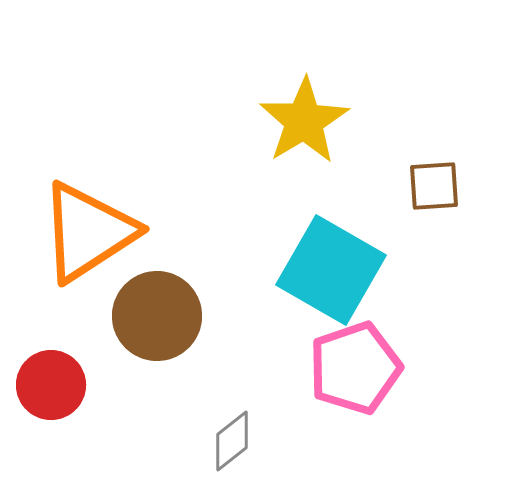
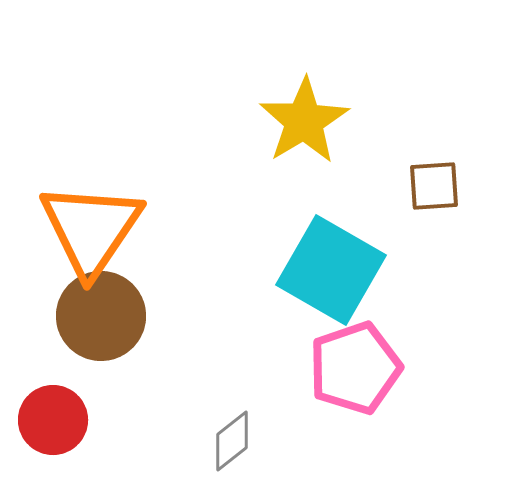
orange triangle: moved 3 px right, 3 px up; rotated 23 degrees counterclockwise
brown circle: moved 56 px left
red circle: moved 2 px right, 35 px down
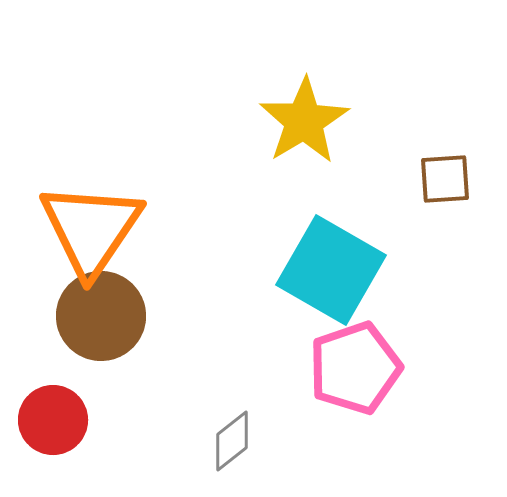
brown square: moved 11 px right, 7 px up
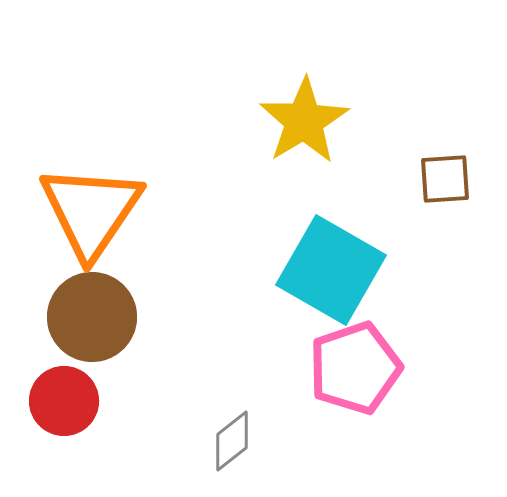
orange triangle: moved 18 px up
brown circle: moved 9 px left, 1 px down
red circle: moved 11 px right, 19 px up
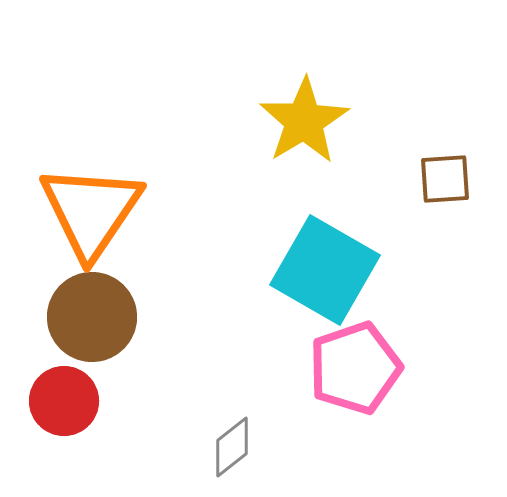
cyan square: moved 6 px left
gray diamond: moved 6 px down
